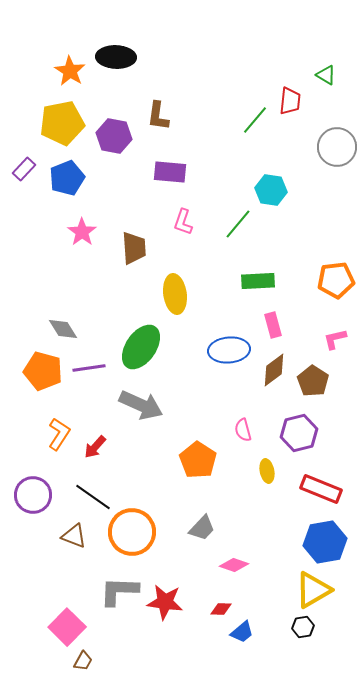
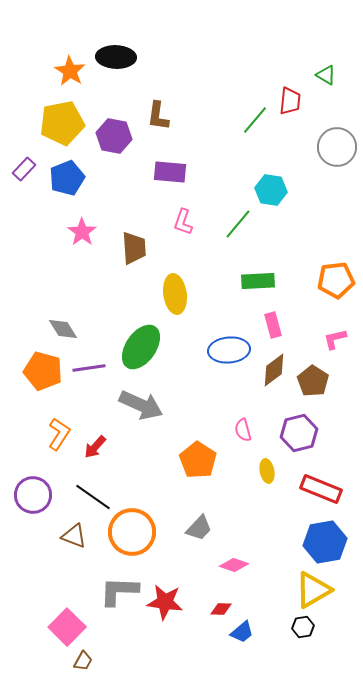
gray trapezoid at (202, 528): moved 3 px left
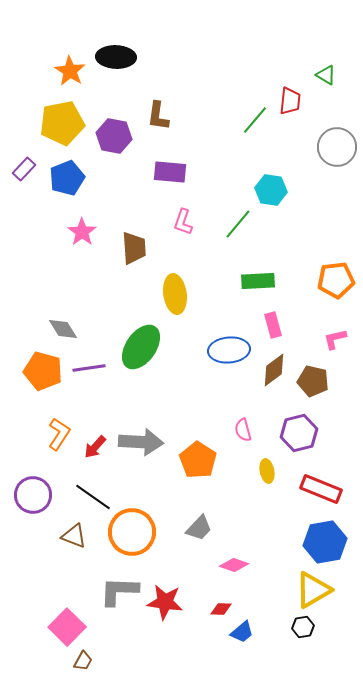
brown pentagon at (313, 381): rotated 20 degrees counterclockwise
gray arrow at (141, 405): moved 37 px down; rotated 21 degrees counterclockwise
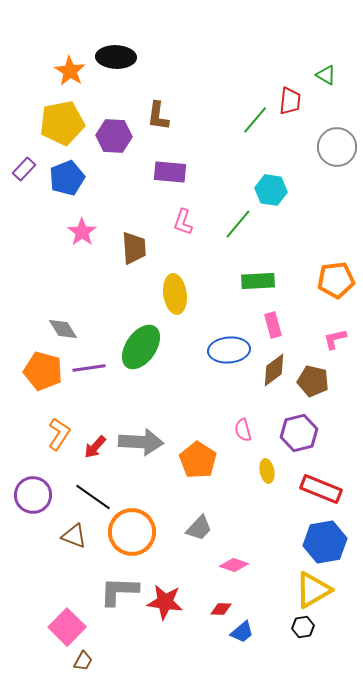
purple hexagon at (114, 136): rotated 8 degrees counterclockwise
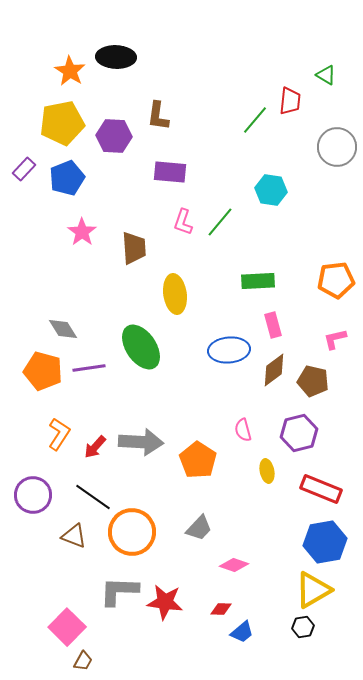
green line at (238, 224): moved 18 px left, 2 px up
green ellipse at (141, 347): rotated 69 degrees counterclockwise
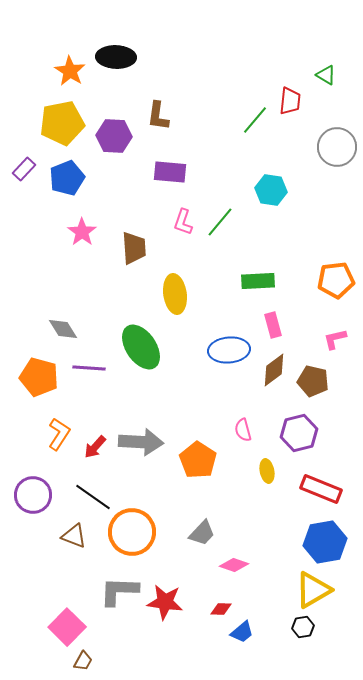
purple line at (89, 368): rotated 12 degrees clockwise
orange pentagon at (43, 371): moved 4 px left, 6 px down
gray trapezoid at (199, 528): moved 3 px right, 5 px down
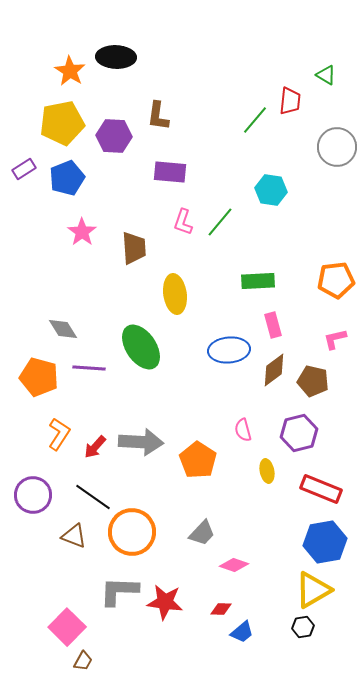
purple rectangle at (24, 169): rotated 15 degrees clockwise
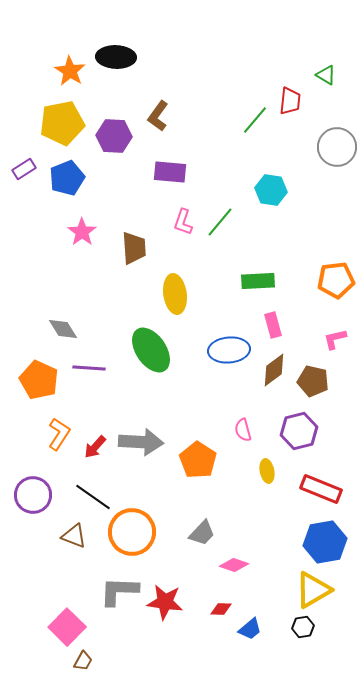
brown L-shape at (158, 116): rotated 28 degrees clockwise
green ellipse at (141, 347): moved 10 px right, 3 px down
orange pentagon at (39, 377): moved 3 px down; rotated 9 degrees clockwise
purple hexagon at (299, 433): moved 2 px up
blue trapezoid at (242, 632): moved 8 px right, 3 px up
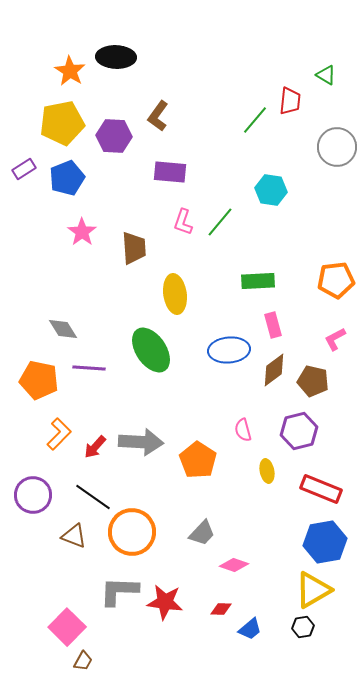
pink L-shape at (335, 339): rotated 15 degrees counterclockwise
orange pentagon at (39, 380): rotated 12 degrees counterclockwise
orange L-shape at (59, 434): rotated 12 degrees clockwise
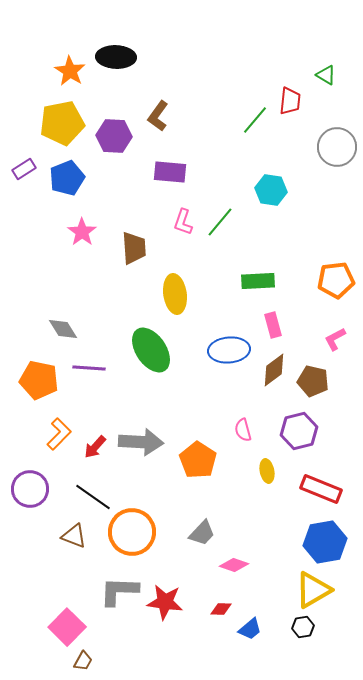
purple circle at (33, 495): moved 3 px left, 6 px up
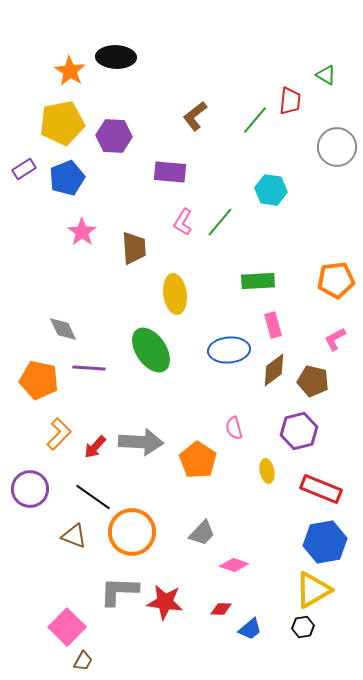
brown L-shape at (158, 116): moved 37 px right; rotated 16 degrees clockwise
pink L-shape at (183, 222): rotated 12 degrees clockwise
gray diamond at (63, 329): rotated 8 degrees clockwise
pink semicircle at (243, 430): moved 9 px left, 2 px up
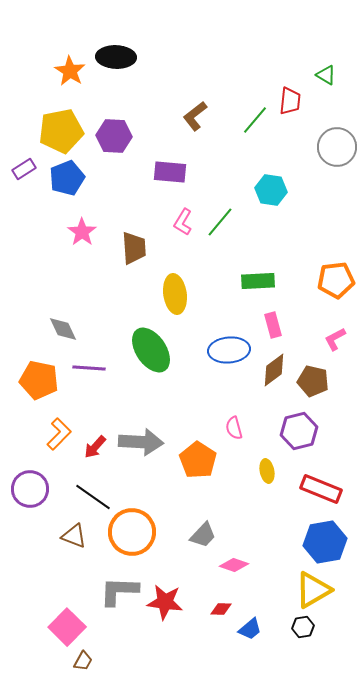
yellow pentagon at (62, 123): moved 1 px left, 8 px down
gray trapezoid at (202, 533): moved 1 px right, 2 px down
